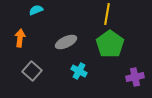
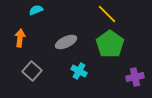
yellow line: rotated 55 degrees counterclockwise
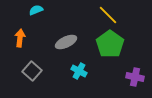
yellow line: moved 1 px right, 1 px down
purple cross: rotated 24 degrees clockwise
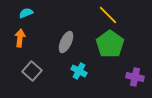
cyan semicircle: moved 10 px left, 3 px down
gray ellipse: rotated 40 degrees counterclockwise
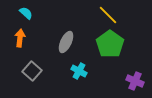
cyan semicircle: rotated 64 degrees clockwise
purple cross: moved 4 px down; rotated 12 degrees clockwise
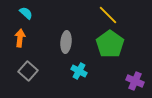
gray ellipse: rotated 20 degrees counterclockwise
gray square: moved 4 px left
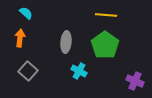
yellow line: moved 2 px left; rotated 40 degrees counterclockwise
green pentagon: moved 5 px left, 1 px down
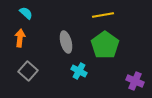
yellow line: moved 3 px left; rotated 15 degrees counterclockwise
gray ellipse: rotated 20 degrees counterclockwise
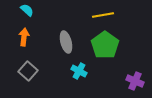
cyan semicircle: moved 1 px right, 3 px up
orange arrow: moved 4 px right, 1 px up
